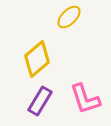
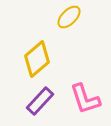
purple rectangle: rotated 12 degrees clockwise
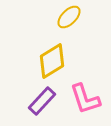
yellow diamond: moved 15 px right, 2 px down; rotated 9 degrees clockwise
purple rectangle: moved 2 px right
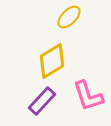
pink L-shape: moved 3 px right, 3 px up
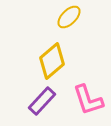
yellow diamond: rotated 9 degrees counterclockwise
pink L-shape: moved 4 px down
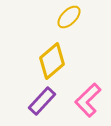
pink L-shape: rotated 64 degrees clockwise
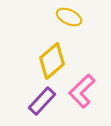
yellow ellipse: rotated 70 degrees clockwise
pink L-shape: moved 6 px left, 9 px up
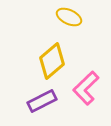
pink L-shape: moved 4 px right, 3 px up
purple rectangle: rotated 20 degrees clockwise
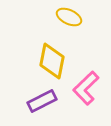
yellow diamond: rotated 39 degrees counterclockwise
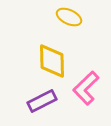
yellow diamond: rotated 12 degrees counterclockwise
